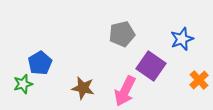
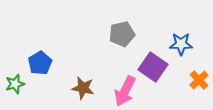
blue star: moved 1 px left, 5 px down; rotated 20 degrees clockwise
purple square: moved 2 px right, 1 px down
green star: moved 8 px left
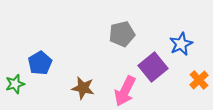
blue star: rotated 25 degrees counterclockwise
purple square: rotated 16 degrees clockwise
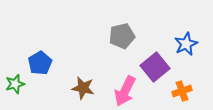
gray pentagon: moved 2 px down
blue star: moved 5 px right
purple square: moved 2 px right
orange cross: moved 17 px left, 11 px down; rotated 24 degrees clockwise
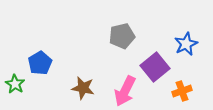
green star: rotated 24 degrees counterclockwise
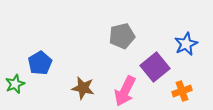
green star: rotated 18 degrees clockwise
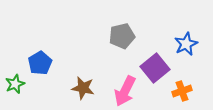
purple square: moved 1 px down
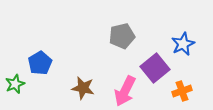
blue star: moved 3 px left
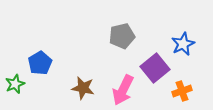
pink arrow: moved 2 px left, 1 px up
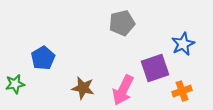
gray pentagon: moved 13 px up
blue pentagon: moved 3 px right, 5 px up
purple square: rotated 20 degrees clockwise
green star: rotated 12 degrees clockwise
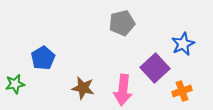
purple square: rotated 24 degrees counterclockwise
pink arrow: rotated 20 degrees counterclockwise
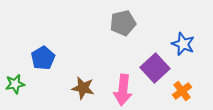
gray pentagon: moved 1 px right
blue star: rotated 25 degrees counterclockwise
orange cross: rotated 18 degrees counterclockwise
